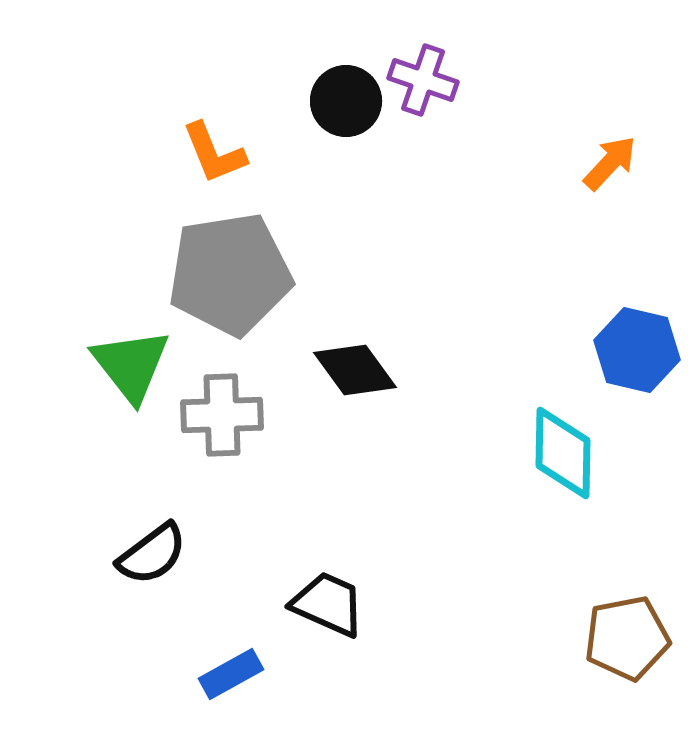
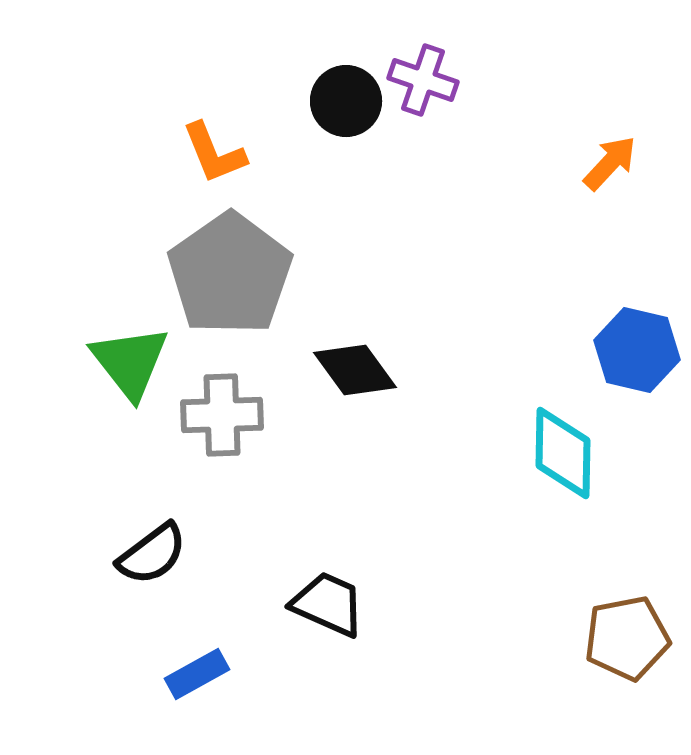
gray pentagon: rotated 26 degrees counterclockwise
green triangle: moved 1 px left, 3 px up
blue rectangle: moved 34 px left
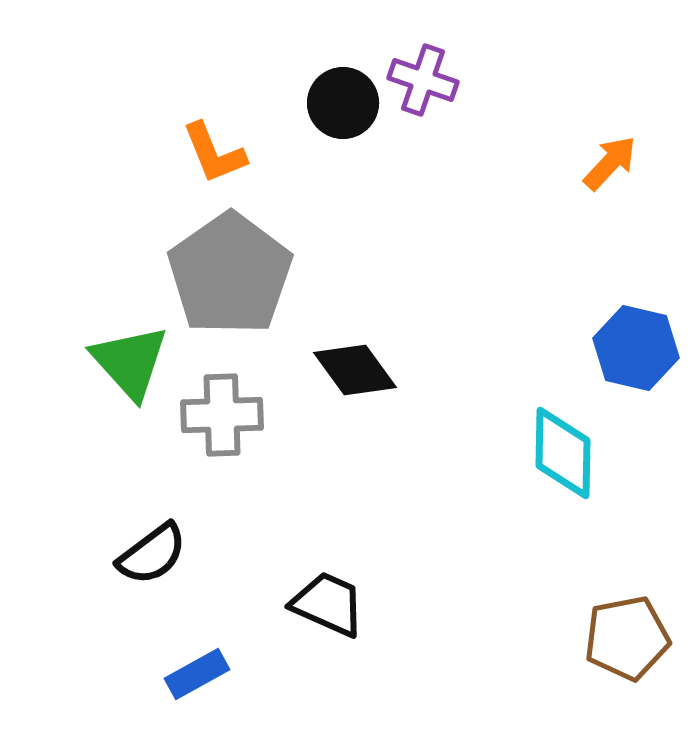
black circle: moved 3 px left, 2 px down
blue hexagon: moved 1 px left, 2 px up
green triangle: rotated 4 degrees counterclockwise
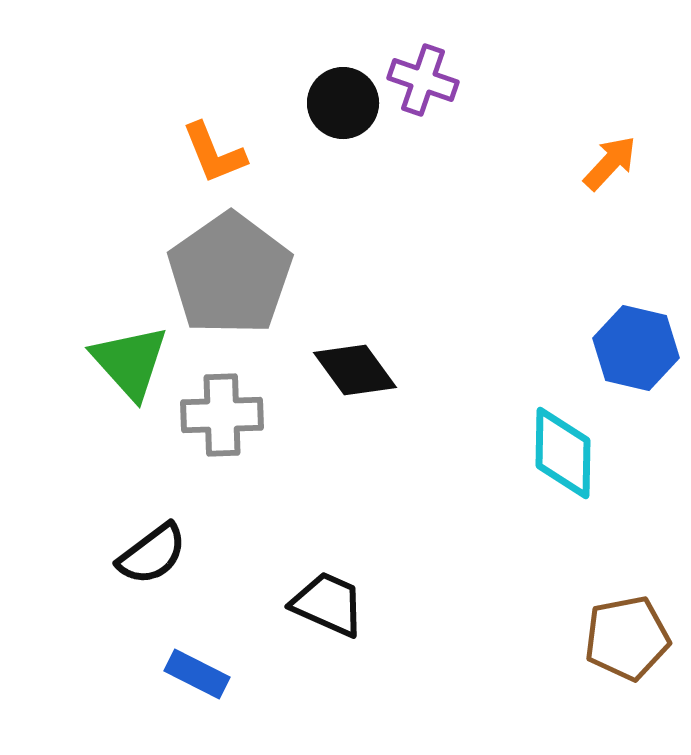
blue rectangle: rotated 56 degrees clockwise
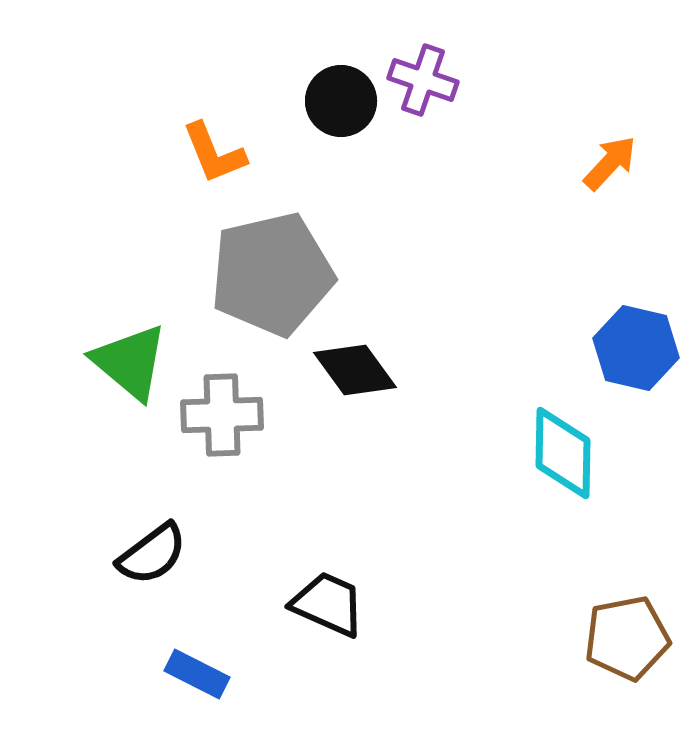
black circle: moved 2 px left, 2 px up
gray pentagon: moved 42 px right; rotated 22 degrees clockwise
green triangle: rotated 8 degrees counterclockwise
